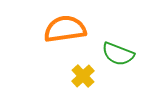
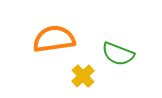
orange semicircle: moved 11 px left, 10 px down
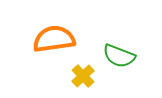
green semicircle: moved 1 px right, 2 px down
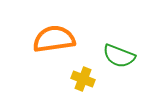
yellow cross: moved 3 px down; rotated 25 degrees counterclockwise
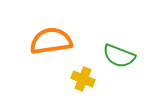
orange semicircle: moved 3 px left, 2 px down
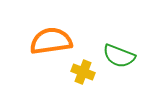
yellow cross: moved 7 px up
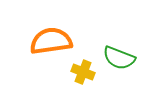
green semicircle: moved 2 px down
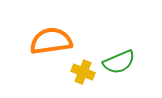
green semicircle: moved 4 px down; rotated 44 degrees counterclockwise
